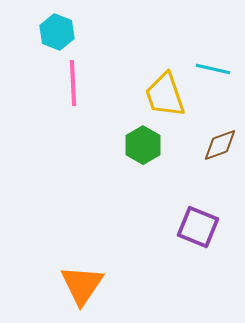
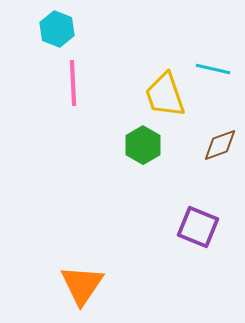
cyan hexagon: moved 3 px up
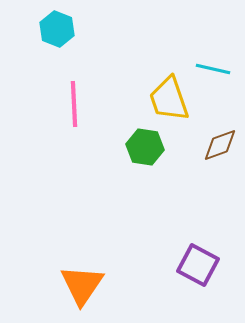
pink line: moved 1 px right, 21 px down
yellow trapezoid: moved 4 px right, 4 px down
green hexagon: moved 2 px right, 2 px down; rotated 21 degrees counterclockwise
purple square: moved 38 px down; rotated 6 degrees clockwise
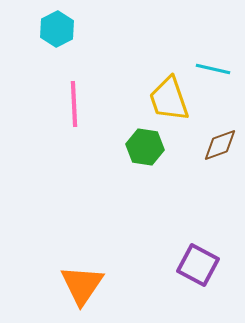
cyan hexagon: rotated 12 degrees clockwise
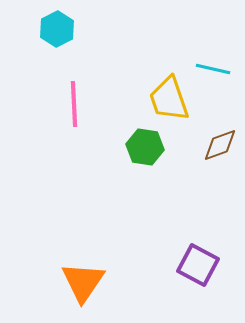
orange triangle: moved 1 px right, 3 px up
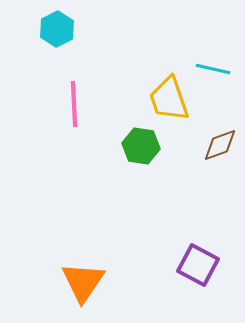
green hexagon: moved 4 px left, 1 px up
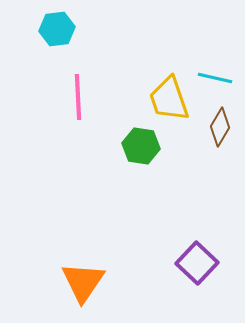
cyan hexagon: rotated 20 degrees clockwise
cyan line: moved 2 px right, 9 px down
pink line: moved 4 px right, 7 px up
brown diamond: moved 18 px up; rotated 39 degrees counterclockwise
purple square: moved 1 px left, 2 px up; rotated 15 degrees clockwise
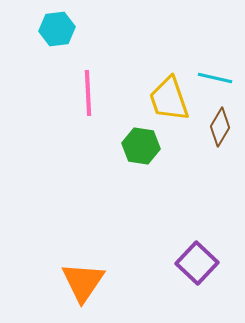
pink line: moved 10 px right, 4 px up
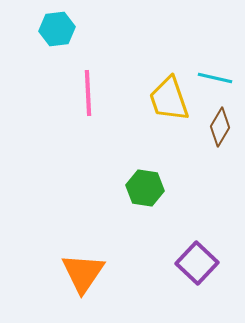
green hexagon: moved 4 px right, 42 px down
orange triangle: moved 9 px up
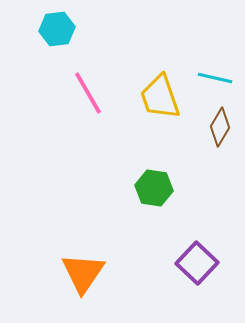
pink line: rotated 27 degrees counterclockwise
yellow trapezoid: moved 9 px left, 2 px up
green hexagon: moved 9 px right
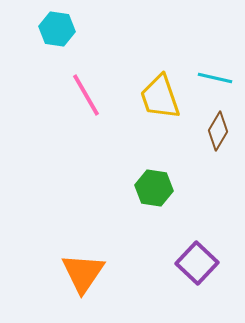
cyan hexagon: rotated 16 degrees clockwise
pink line: moved 2 px left, 2 px down
brown diamond: moved 2 px left, 4 px down
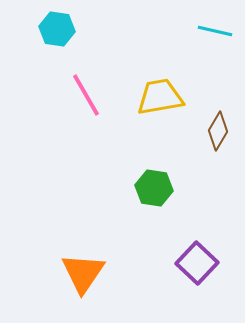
cyan line: moved 47 px up
yellow trapezoid: rotated 99 degrees clockwise
